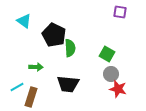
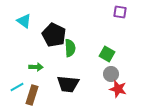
brown rectangle: moved 1 px right, 2 px up
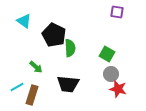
purple square: moved 3 px left
green arrow: rotated 40 degrees clockwise
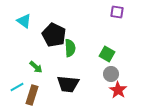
red star: moved 1 px down; rotated 18 degrees clockwise
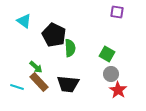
cyan line: rotated 48 degrees clockwise
brown rectangle: moved 7 px right, 13 px up; rotated 60 degrees counterclockwise
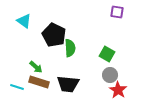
gray circle: moved 1 px left, 1 px down
brown rectangle: rotated 30 degrees counterclockwise
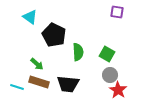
cyan triangle: moved 6 px right, 4 px up
green semicircle: moved 8 px right, 4 px down
green arrow: moved 1 px right, 3 px up
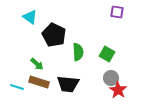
gray circle: moved 1 px right, 3 px down
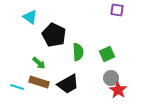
purple square: moved 2 px up
green square: rotated 35 degrees clockwise
green arrow: moved 2 px right, 1 px up
black trapezoid: rotated 35 degrees counterclockwise
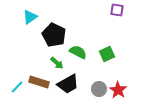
cyan triangle: rotated 49 degrees clockwise
green semicircle: rotated 60 degrees counterclockwise
green arrow: moved 18 px right
gray circle: moved 12 px left, 11 px down
cyan line: rotated 64 degrees counterclockwise
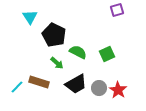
purple square: rotated 24 degrees counterclockwise
cyan triangle: rotated 28 degrees counterclockwise
black trapezoid: moved 8 px right
gray circle: moved 1 px up
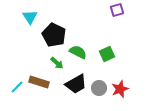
red star: moved 2 px right, 1 px up; rotated 18 degrees clockwise
